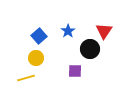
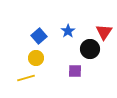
red triangle: moved 1 px down
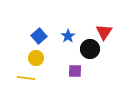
blue star: moved 5 px down
yellow line: rotated 24 degrees clockwise
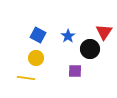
blue square: moved 1 px left, 1 px up; rotated 21 degrees counterclockwise
